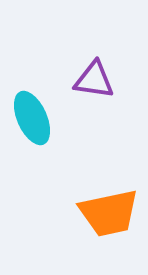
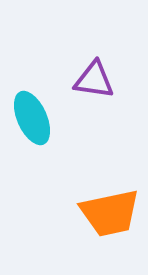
orange trapezoid: moved 1 px right
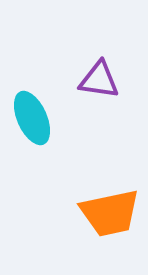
purple triangle: moved 5 px right
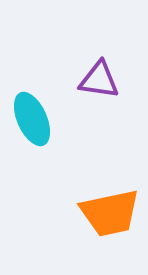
cyan ellipse: moved 1 px down
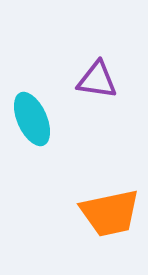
purple triangle: moved 2 px left
